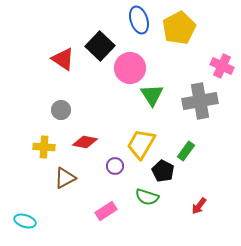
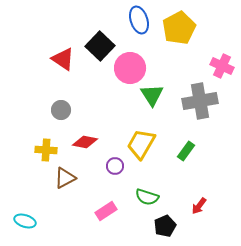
yellow cross: moved 2 px right, 3 px down
black pentagon: moved 2 px right, 55 px down; rotated 20 degrees clockwise
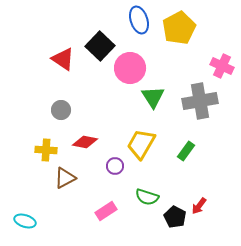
green triangle: moved 1 px right, 2 px down
black pentagon: moved 10 px right, 9 px up; rotated 20 degrees counterclockwise
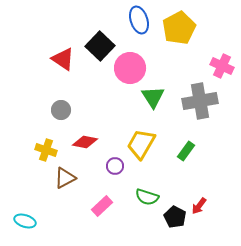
yellow cross: rotated 15 degrees clockwise
pink rectangle: moved 4 px left, 5 px up; rotated 10 degrees counterclockwise
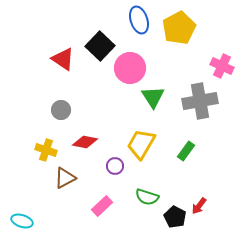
cyan ellipse: moved 3 px left
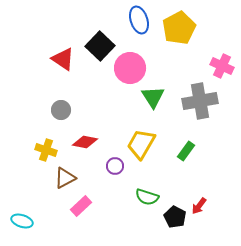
pink rectangle: moved 21 px left
